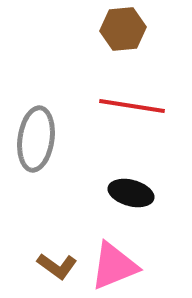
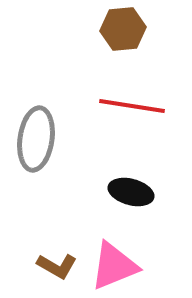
black ellipse: moved 1 px up
brown L-shape: rotated 6 degrees counterclockwise
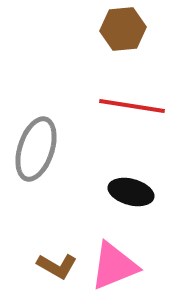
gray ellipse: moved 10 px down; rotated 10 degrees clockwise
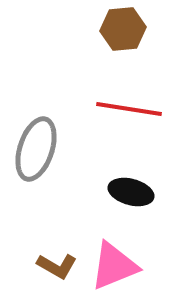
red line: moved 3 px left, 3 px down
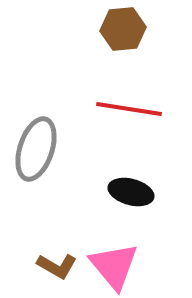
pink triangle: rotated 48 degrees counterclockwise
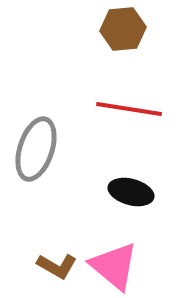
pink triangle: rotated 10 degrees counterclockwise
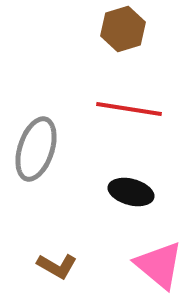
brown hexagon: rotated 12 degrees counterclockwise
pink triangle: moved 45 px right, 1 px up
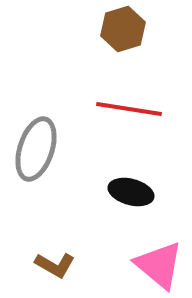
brown L-shape: moved 2 px left, 1 px up
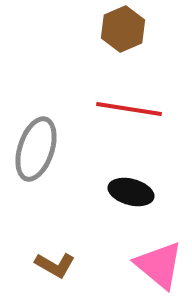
brown hexagon: rotated 6 degrees counterclockwise
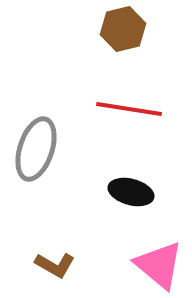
brown hexagon: rotated 9 degrees clockwise
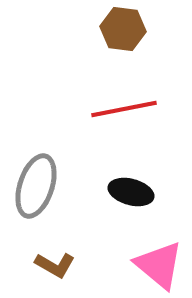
brown hexagon: rotated 21 degrees clockwise
red line: moved 5 px left; rotated 20 degrees counterclockwise
gray ellipse: moved 37 px down
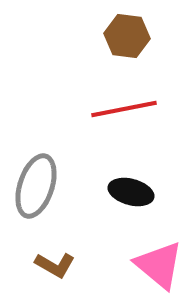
brown hexagon: moved 4 px right, 7 px down
